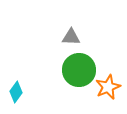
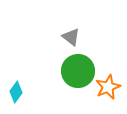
gray triangle: rotated 36 degrees clockwise
green circle: moved 1 px left, 1 px down
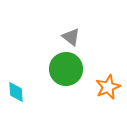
green circle: moved 12 px left, 2 px up
cyan diamond: rotated 40 degrees counterclockwise
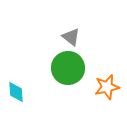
green circle: moved 2 px right, 1 px up
orange star: moved 1 px left; rotated 10 degrees clockwise
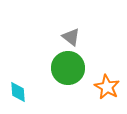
orange star: rotated 30 degrees counterclockwise
cyan diamond: moved 2 px right
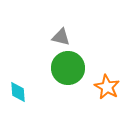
gray triangle: moved 10 px left; rotated 24 degrees counterclockwise
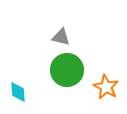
green circle: moved 1 px left, 2 px down
orange star: moved 1 px left
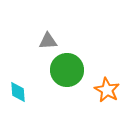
gray triangle: moved 13 px left, 4 px down; rotated 18 degrees counterclockwise
orange star: moved 1 px right, 3 px down
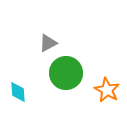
gray triangle: moved 2 px down; rotated 24 degrees counterclockwise
green circle: moved 1 px left, 3 px down
